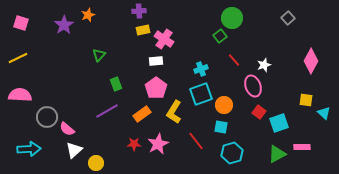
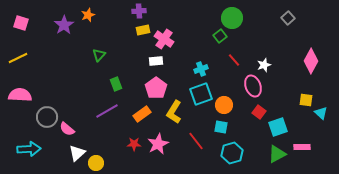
cyan triangle at (324, 113): moved 3 px left
cyan square at (279, 123): moved 1 px left, 4 px down
white triangle at (74, 150): moved 3 px right, 3 px down
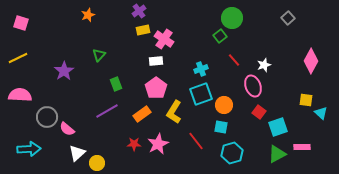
purple cross at (139, 11): rotated 32 degrees counterclockwise
purple star at (64, 25): moved 46 px down
yellow circle at (96, 163): moved 1 px right
